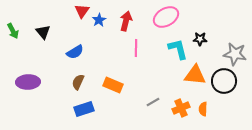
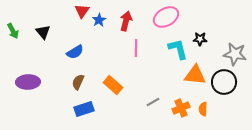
black circle: moved 1 px down
orange rectangle: rotated 18 degrees clockwise
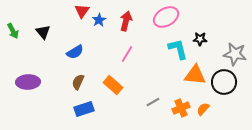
pink line: moved 9 px left, 6 px down; rotated 30 degrees clockwise
orange semicircle: rotated 40 degrees clockwise
